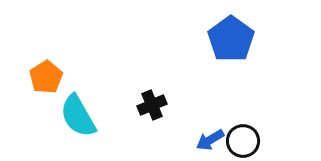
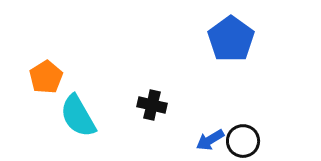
black cross: rotated 36 degrees clockwise
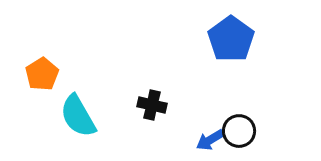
orange pentagon: moved 4 px left, 3 px up
black circle: moved 4 px left, 10 px up
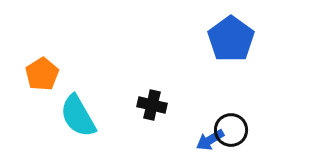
black circle: moved 8 px left, 1 px up
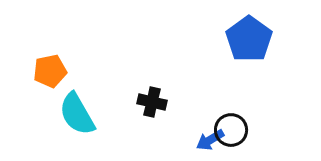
blue pentagon: moved 18 px right
orange pentagon: moved 8 px right, 3 px up; rotated 20 degrees clockwise
black cross: moved 3 px up
cyan semicircle: moved 1 px left, 2 px up
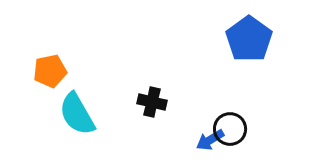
black circle: moved 1 px left, 1 px up
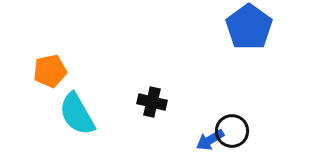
blue pentagon: moved 12 px up
black circle: moved 2 px right, 2 px down
